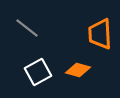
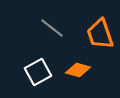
gray line: moved 25 px right
orange trapezoid: rotated 16 degrees counterclockwise
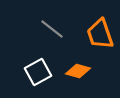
gray line: moved 1 px down
orange diamond: moved 1 px down
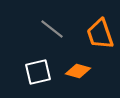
white square: rotated 16 degrees clockwise
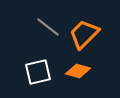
gray line: moved 4 px left, 2 px up
orange trapezoid: moved 16 px left; rotated 64 degrees clockwise
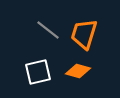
gray line: moved 3 px down
orange trapezoid: rotated 28 degrees counterclockwise
